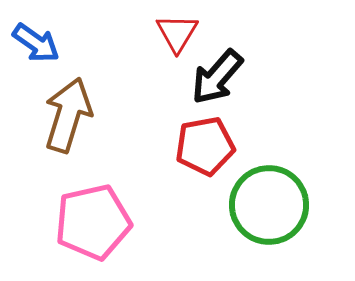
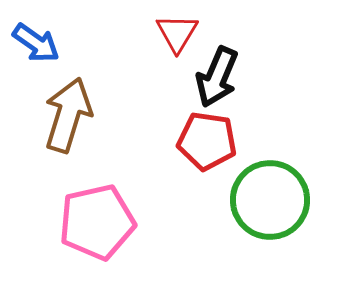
black arrow: rotated 18 degrees counterclockwise
red pentagon: moved 2 px right, 5 px up; rotated 18 degrees clockwise
green circle: moved 1 px right, 5 px up
pink pentagon: moved 4 px right
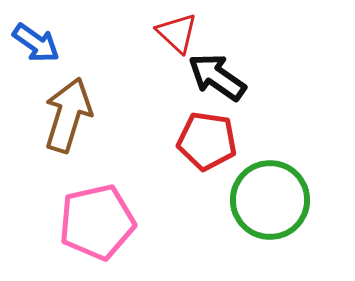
red triangle: rotated 18 degrees counterclockwise
black arrow: rotated 102 degrees clockwise
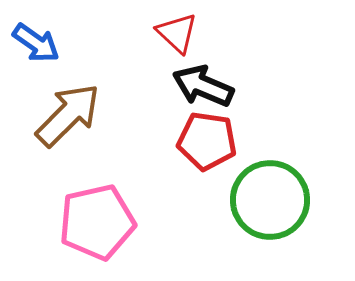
black arrow: moved 14 px left, 9 px down; rotated 12 degrees counterclockwise
brown arrow: rotated 28 degrees clockwise
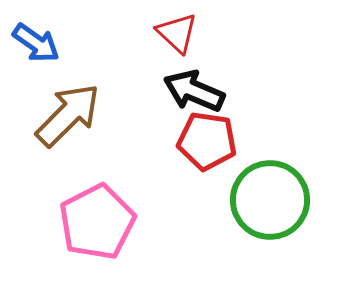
black arrow: moved 9 px left, 5 px down
pink pentagon: rotated 14 degrees counterclockwise
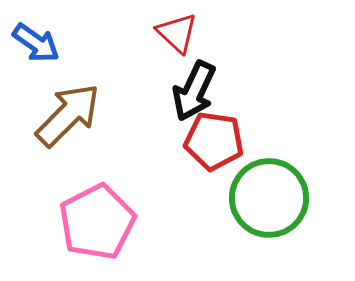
black arrow: rotated 88 degrees counterclockwise
red pentagon: moved 7 px right
green circle: moved 1 px left, 2 px up
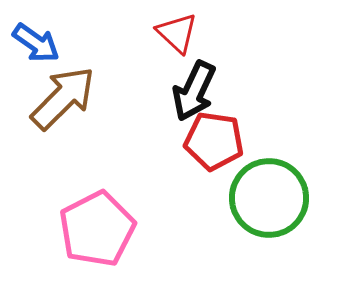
brown arrow: moved 5 px left, 17 px up
pink pentagon: moved 7 px down
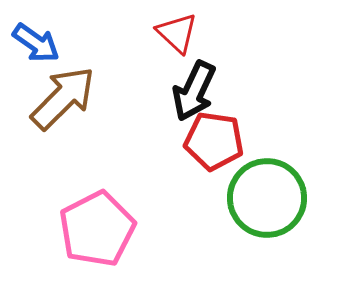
green circle: moved 2 px left
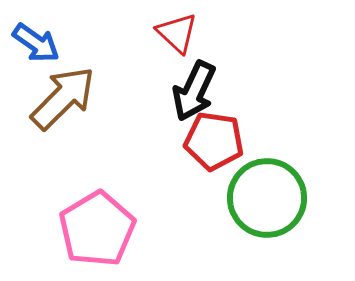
pink pentagon: rotated 4 degrees counterclockwise
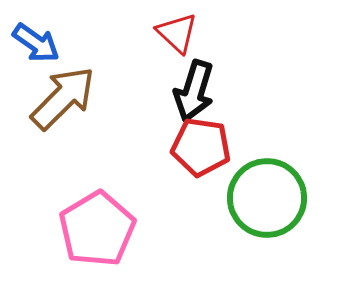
black arrow: rotated 8 degrees counterclockwise
red pentagon: moved 13 px left, 6 px down
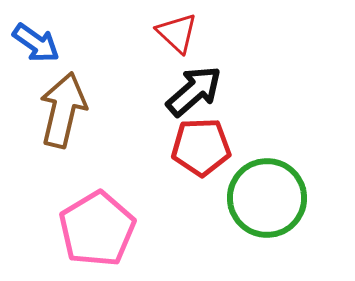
black arrow: rotated 148 degrees counterclockwise
brown arrow: moved 12 px down; rotated 32 degrees counterclockwise
red pentagon: rotated 10 degrees counterclockwise
